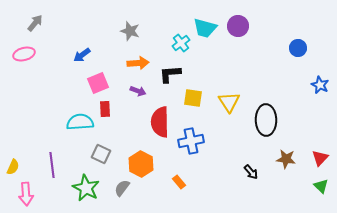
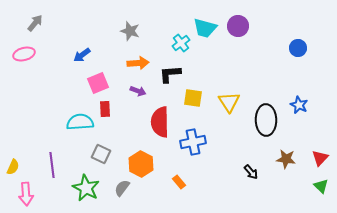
blue star: moved 21 px left, 20 px down
blue cross: moved 2 px right, 1 px down
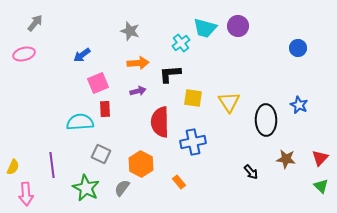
purple arrow: rotated 35 degrees counterclockwise
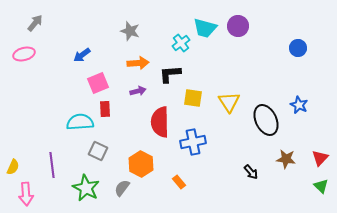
black ellipse: rotated 24 degrees counterclockwise
gray square: moved 3 px left, 3 px up
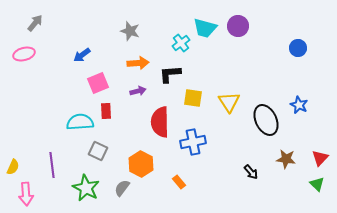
red rectangle: moved 1 px right, 2 px down
green triangle: moved 4 px left, 2 px up
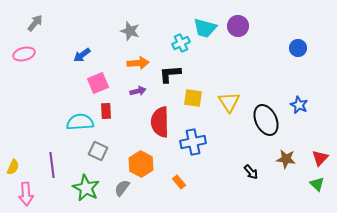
cyan cross: rotated 12 degrees clockwise
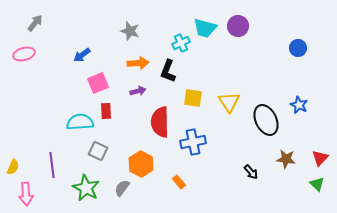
black L-shape: moved 2 px left, 3 px up; rotated 65 degrees counterclockwise
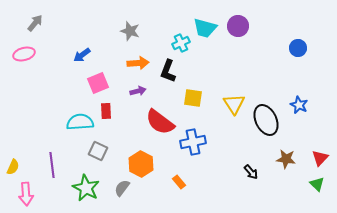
yellow triangle: moved 5 px right, 2 px down
red semicircle: rotated 52 degrees counterclockwise
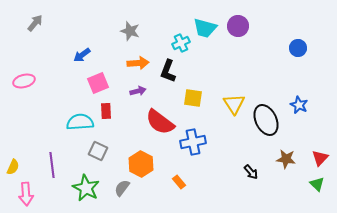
pink ellipse: moved 27 px down
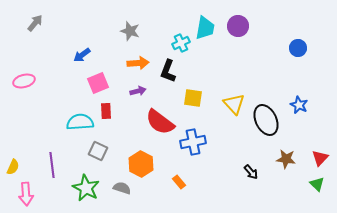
cyan trapezoid: rotated 95 degrees counterclockwise
yellow triangle: rotated 10 degrees counterclockwise
gray semicircle: rotated 72 degrees clockwise
